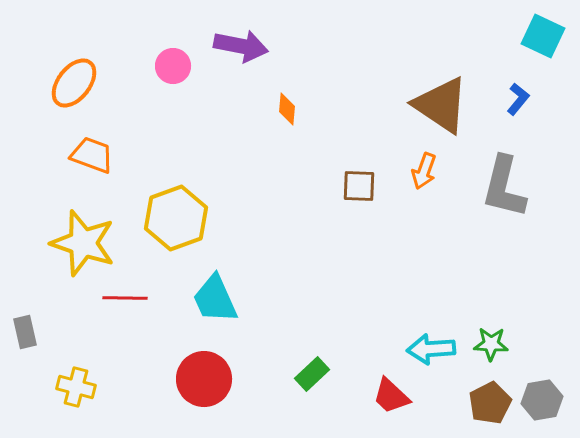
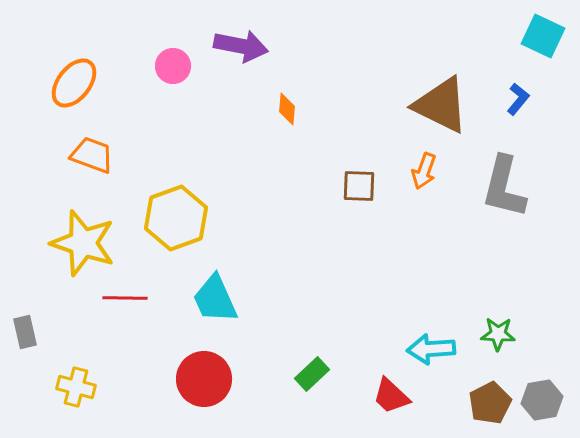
brown triangle: rotated 8 degrees counterclockwise
green star: moved 7 px right, 10 px up
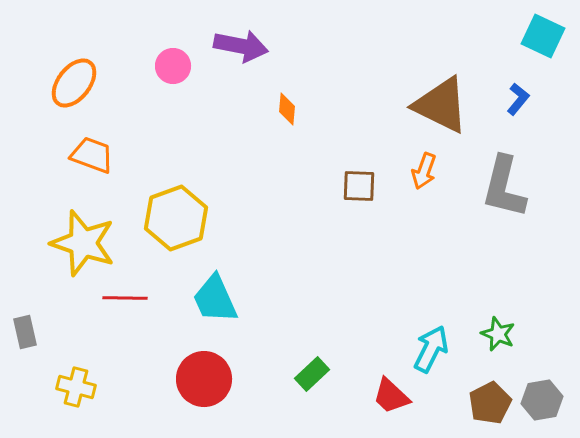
green star: rotated 20 degrees clockwise
cyan arrow: rotated 120 degrees clockwise
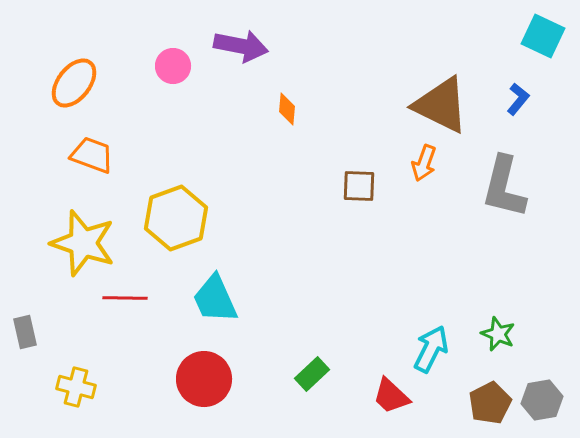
orange arrow: moved 8 px up
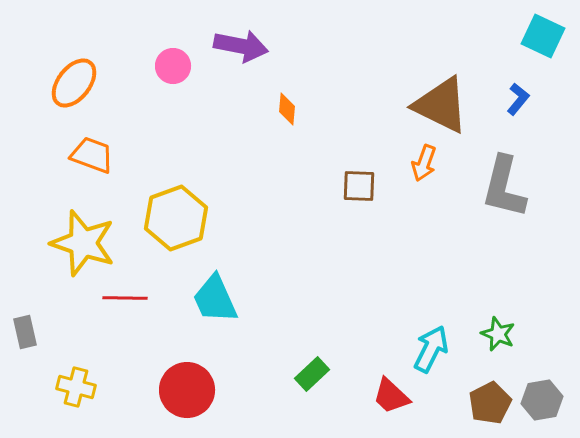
red circle: moved 17 px left, 11 px down
